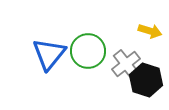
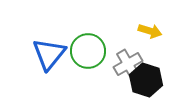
gray cross: moved 2 px right; rotated 8 degrees clockwise
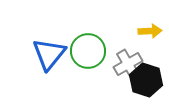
yellow arrow: rotated 20 degrees counterclockwise
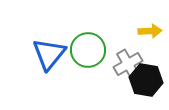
green circle: moved 1 px up
black hexagon: rotated 8 degrees counterclockwise
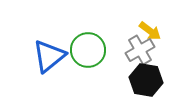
yellow arrow: rotated 40 degrees clockwise
blue triangle: moved 2 px down; rotated 12 degrees clockwise
gray cross: moved 12 px right, 14 px up
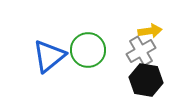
yellow arrow: rotated 45 degrees counterclockwise
gray cross: moved 1 px right, 1 px down
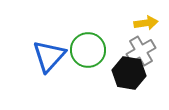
yellow arrow: moved 4 px left, 8 px up
blue triangle: rotated 9 degrees counterclockwise
black hexagon: moved 17 px left, 7 px up
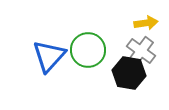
gray cross: rotated 24 degrees counterclockwise
